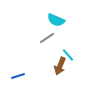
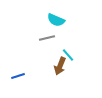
gray line: rotated 21 degrees clockwise
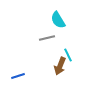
cyan semicircle: moved 2 px right; rotated 36 degrees clockwise
cyan line: rotated 16 degrees clockwise
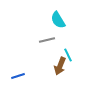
gray line: moved 2 px down
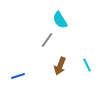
cyan semicircle: moved 2 px right
gray line: rotated 42 degrees counterclockwise
cyan line: moved 19 px right, 10 px down
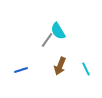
cyan semicircle: moved 2 px left, 11 px down
cyan line: moved 1 px left, 4 px down
blue line: moved 3 px right, 6 px up
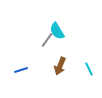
cyan semicircle: moved 1 px left
cyan line: moved 3 px right
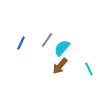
cyan semicircle: moved 5 px right, 17 px down; rotated 72 degrees clockwise
brown arrow: rotated 18 degrees clockwise
blue line: moved 27 px up; rotated 48 degrees counterclockwise
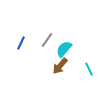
cyan semicircle: moved 2 px right, 1 px down
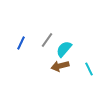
brown arrow: rotated 36 degrees clockwise
